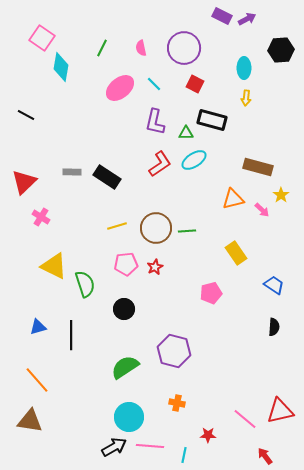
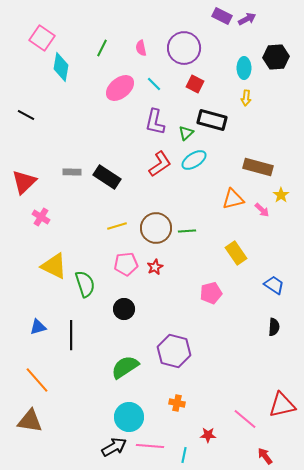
black hexagon at (281, 50): moved 5 px left, 7 px down
green triangle at (186, 133): rotated 42 degrees counterclockwise
red triangle at (280, 411): moved 2 px right, 6 px up
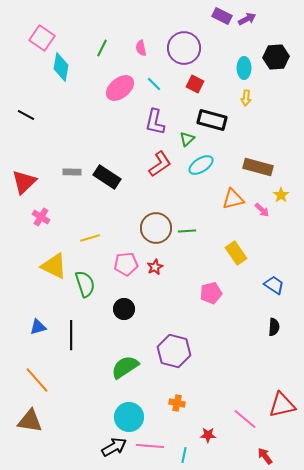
green triangle at (186, 133): moved 1 px right, 6 px down
cyan ellipse at (194, 160): moved 7 px right, 5 px down
yellow line at (117, 226): moved 27 px left, 12 px down
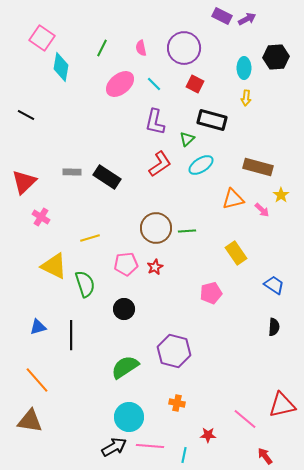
pink ellipse at (120, 88): moved 4 px up
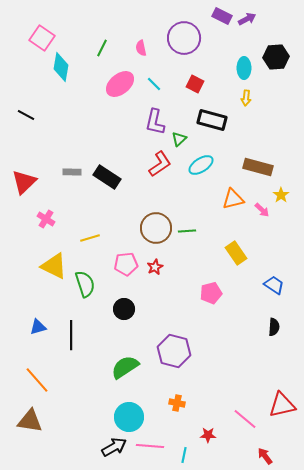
purple circle at (184, 48): moved 10 px up
green triangle at (187, 139): moved 8 px left
pink cross at (41, 217): moved 5 px right, 2 px down
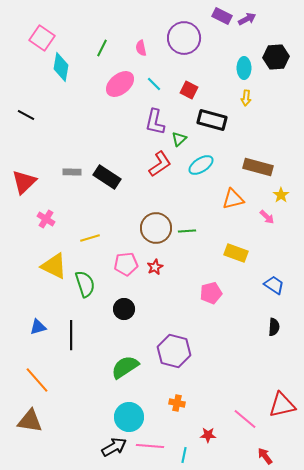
red square at (195, 84): moved 6 px left, 6 px down
pink arrow at (262, 210): moved 5 px right, 7 px down
yellow rectangle at (236, 253): rotated 35 degrees counterclockwise
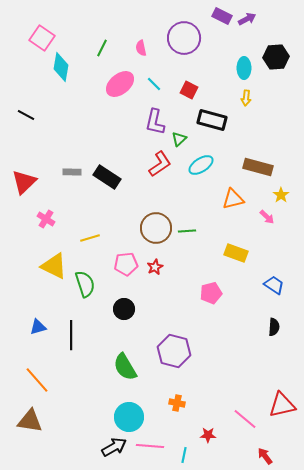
green semicircle at (125, 367): rotated 88 degrees counterclockwise
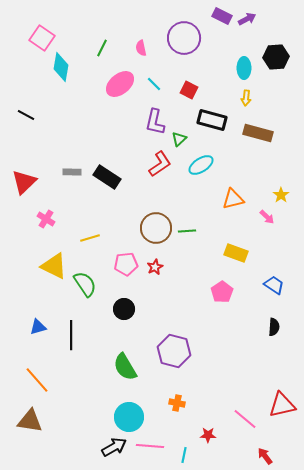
brown rectangle at (258, 167): moved 34 px up
green semicircle at (85, 284): rotated 16 degrees counterclockwise
pink pentagon at (211, 293): moved 11 px right, 1 px up; rotated 20 degrees counterclockwise
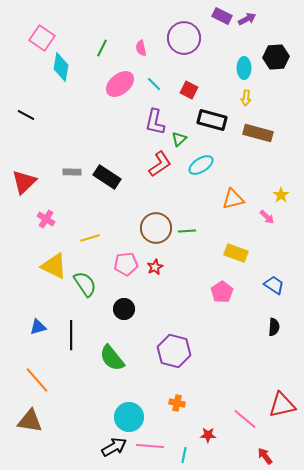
green semicircle at (125, 367): moved 13 px left, 9 px up; rotated 8 degrees counterclockwise
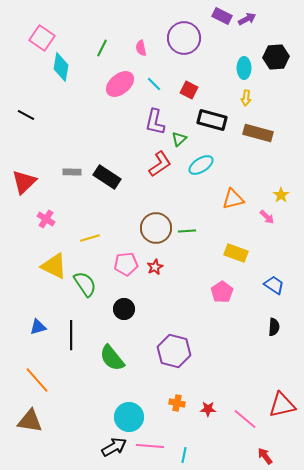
red star at (208, 435): moved 26 px up
